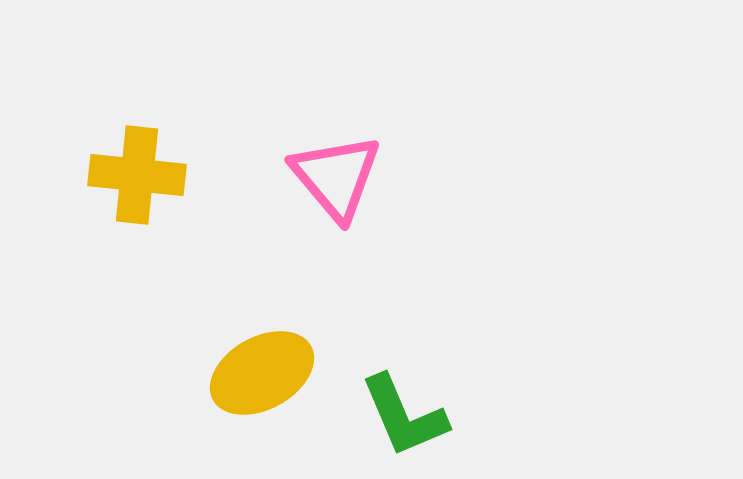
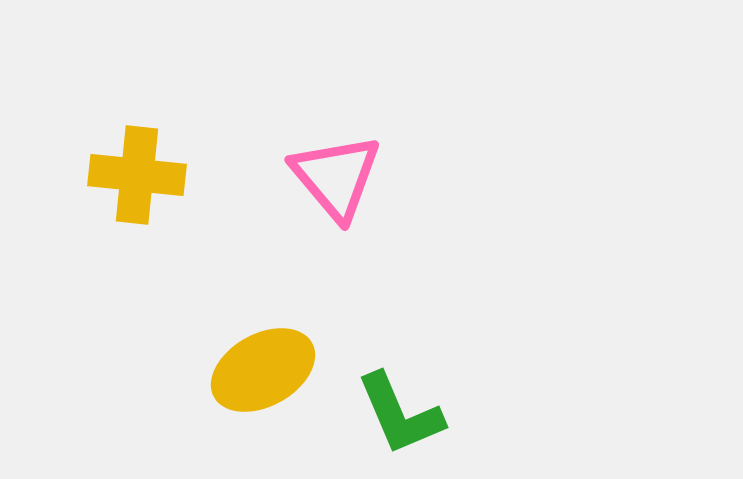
yellow ellipse: moved 1 px right, 3 px up
green L-shape: moved 4 px left, 2 px up
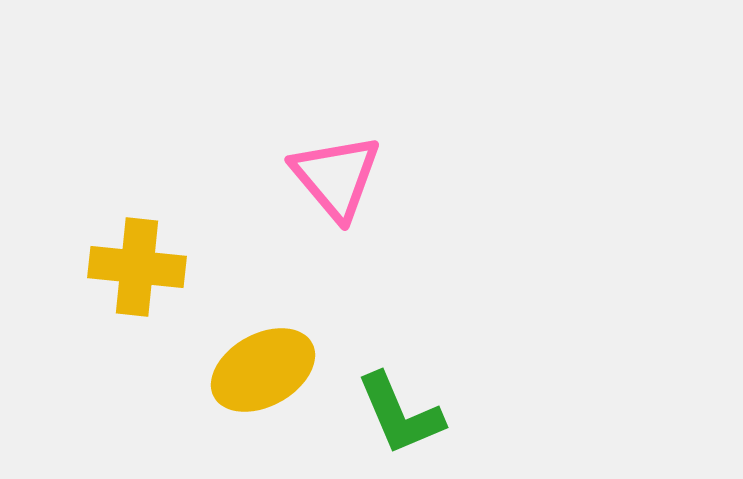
yellow cross: moved 92 px down
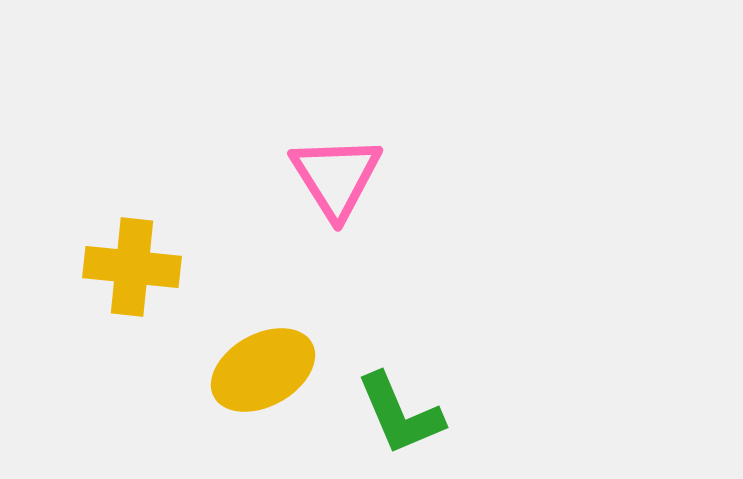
pink triangle: rotated 8 degrees clockwise
yellow cross: moved 5 px left
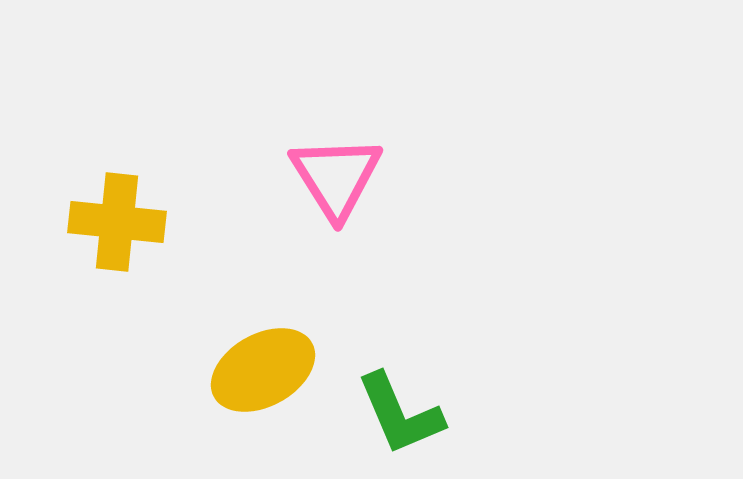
yellow cross: moved 15 px left, 45 px up
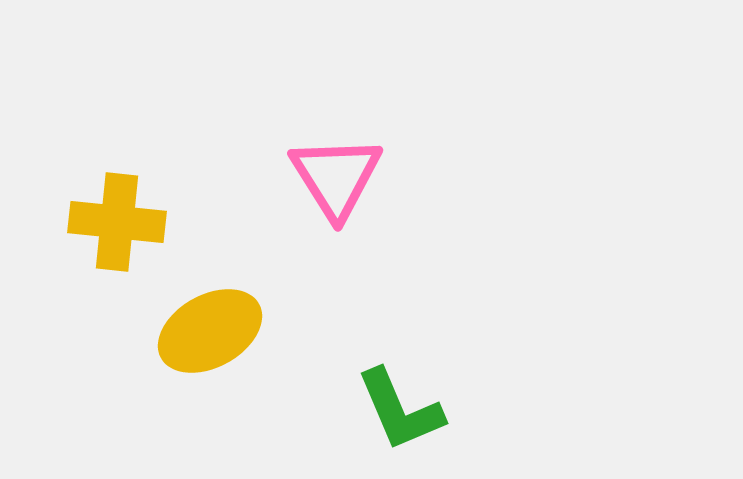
yellow ellipse: moved 53 px left, 39 px up
green L-shape: moved 4 px up
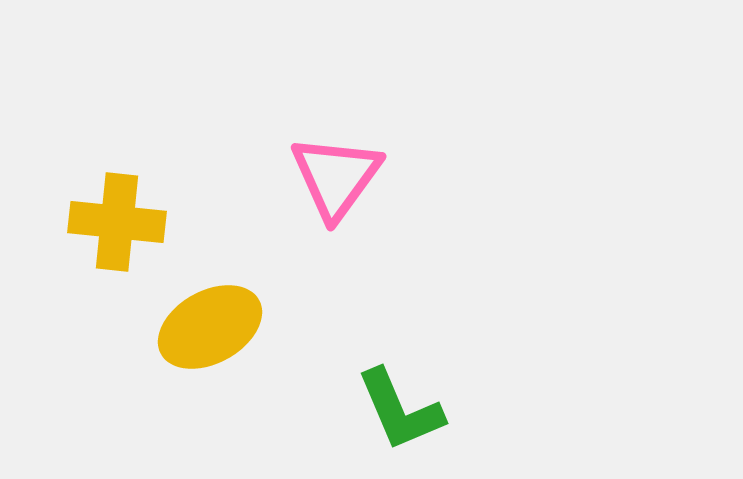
pink triangle: rotated 8 degrees clockwise
yellow ellipse: moved 4 px up
